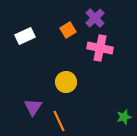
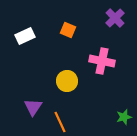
purple cross: moved 20 px right
orange square: rotated 35 degrees counterclockwise
pink cross: moved 2 px right, 13 px down
yellow circle: moved 1 px right, 1 px up
orange line: moved 1 px right, 1 px down
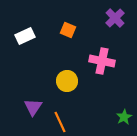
green star: rotated 14 degrees counterclockwise
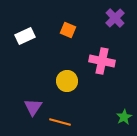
orange line: rotated 50 degrees counterclockwise
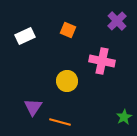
purple cross: moved 2 px right, 3 px down
